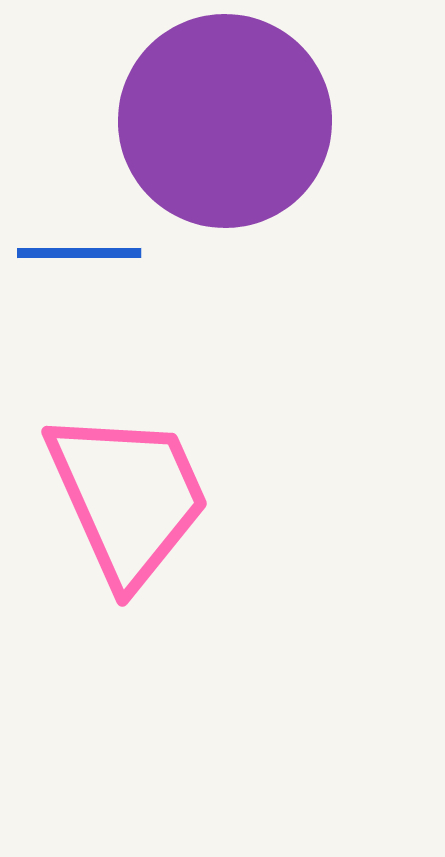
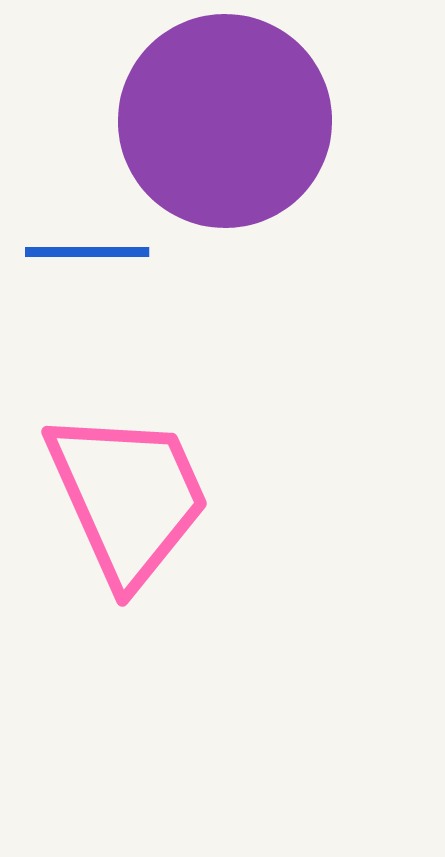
blue line: moved 8 px right, 1 px up
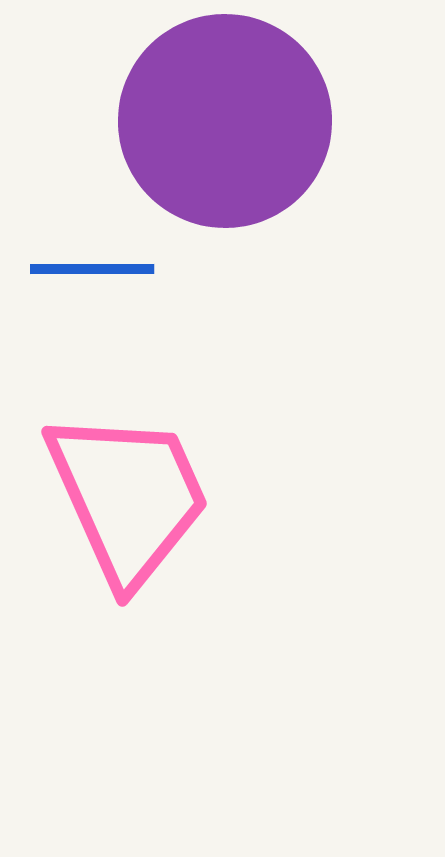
blue line: moved 5 px right, 17 px down
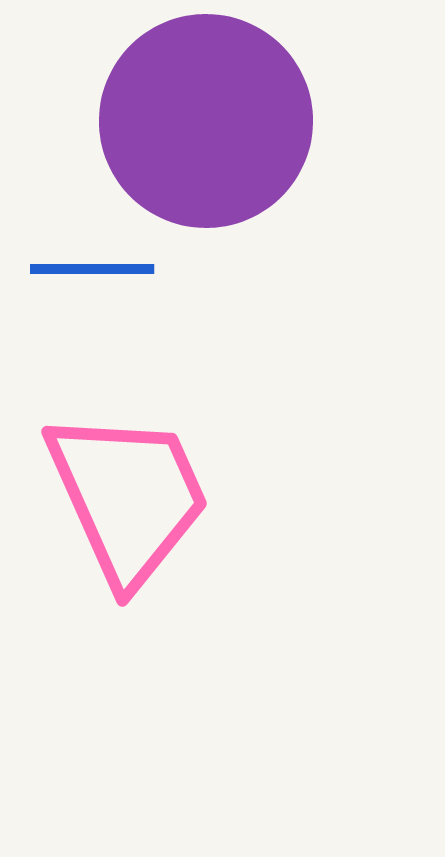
purple circle: moved 19 px left
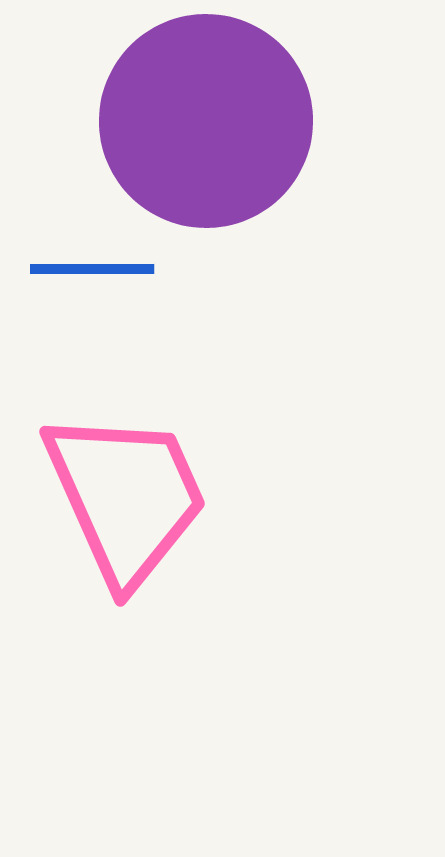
pink trapezoid: moved 2 px left
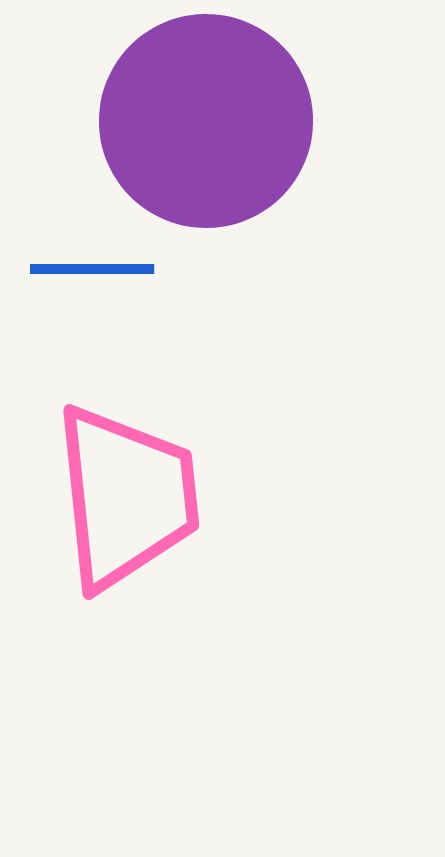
pink trapezoid: rotated 18 degrees clockwise
